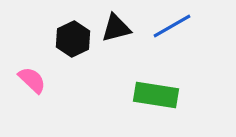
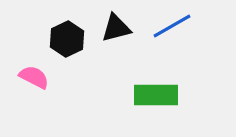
black hexagon: moved 6 px left
pink semicircle: moved 2 px right, 3 px up; rotated 16 degrees counterclockwise
green rectangle: rotated 9 degrees counterclockwise
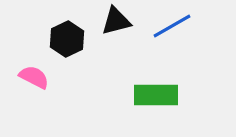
black triangle: moved 7 px up
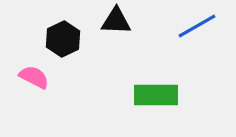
black triangle: rotated 16 degrees clockwise
blue line: moved 25 px right
black hexagon: moved 4 px left
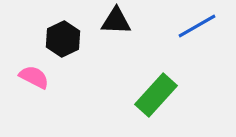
green rectangle: rotated 48 degrees counterclockwise
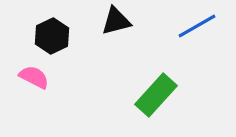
black triangle: rotated 16 degrees counterclockwise
black hexagon: moved 11 px left, 3 px up
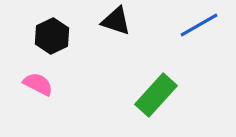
black triangle: rotated 32 degrees clockwise
blue line: moved 2 px right, 1 px up
pink semicircle: moved 4 px right, 7 px down
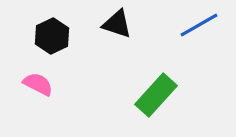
black triangle: moved 1 px right, 3 px down
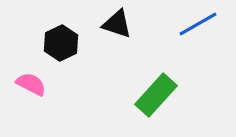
blue line: moved 1 px left, 1 px up
black hexagon: moved 9 px right, 7 px down
pink semicircle: moved 7 px left
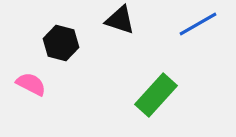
black triangle: moved 3 px right, 4 px up
black hexagon: rotated 20 degrees counterclockwise
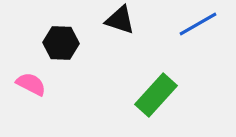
black hexagon: rotated 12 degrees counterclockwise
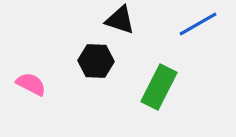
black hexagon: moved 35 px right, 18 px down
green rectangle: moved 3 px right, 8 px up; rotated 15 degrees counterclockwise
